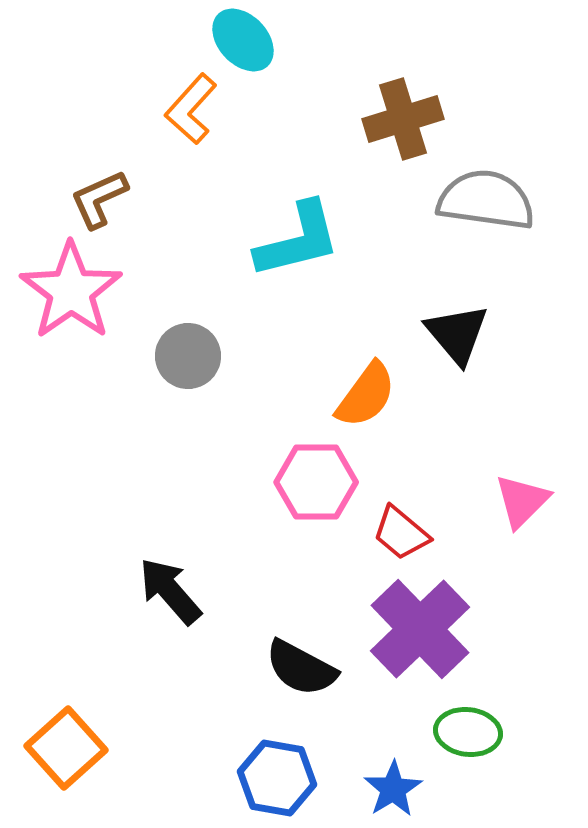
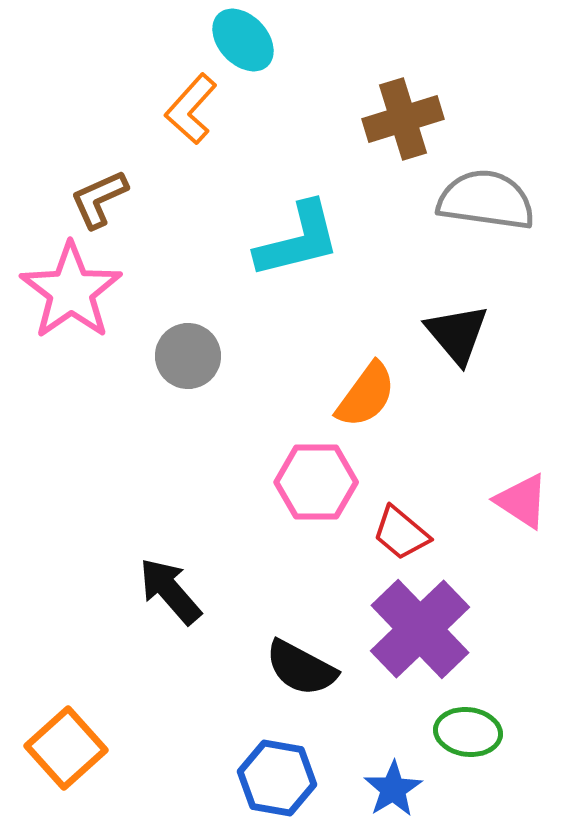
pink triangle: rotated 42 degrees counterclockwise
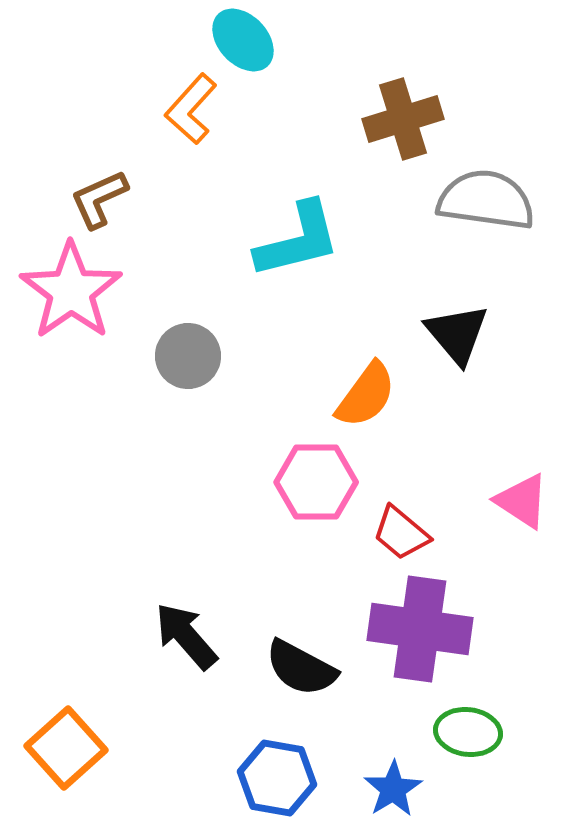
black arrow: moved 16 px right, 45 px down
purple cross: rotated 38 degrees counterclockwise
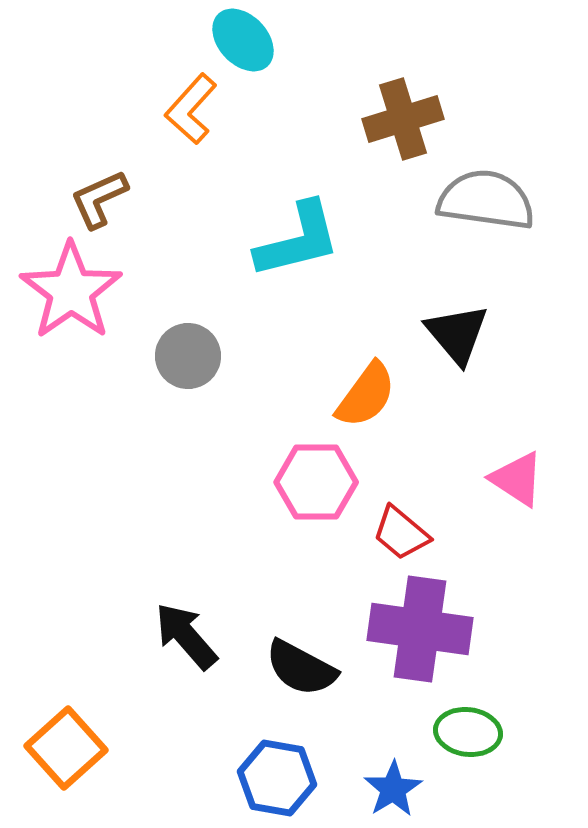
pink triangle: moved 5 px left, 22 px up
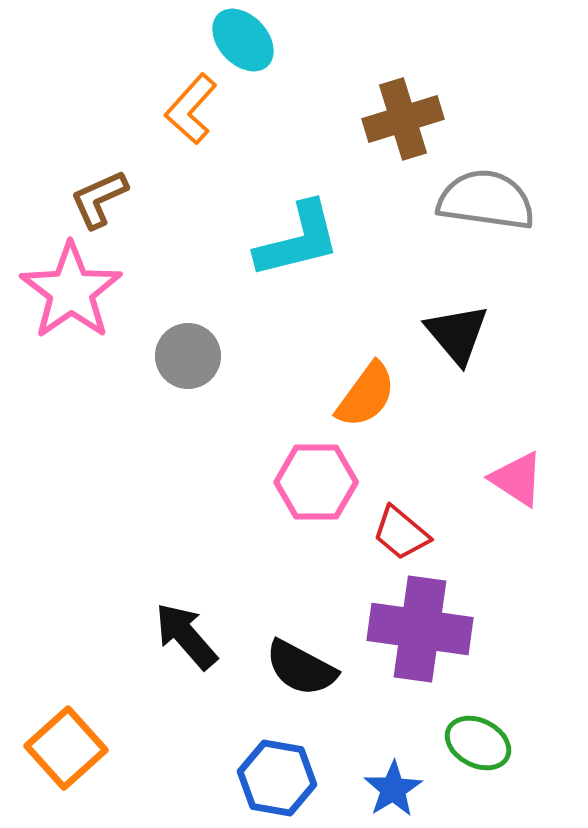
green ellipse: moved 10 px right, 11 px down; rotated 20 degrees clockwise
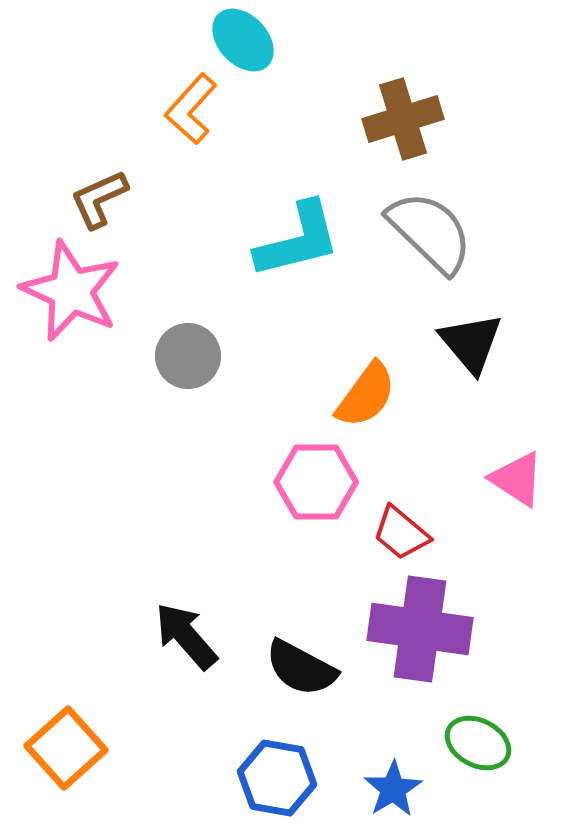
gray semicircle: moved 56 px left, 32 px down; rotated 36 degrees clockwise
pink star: rotated 12 degrees counterclockwise
black triangle: moved 14 px right, 9 px down
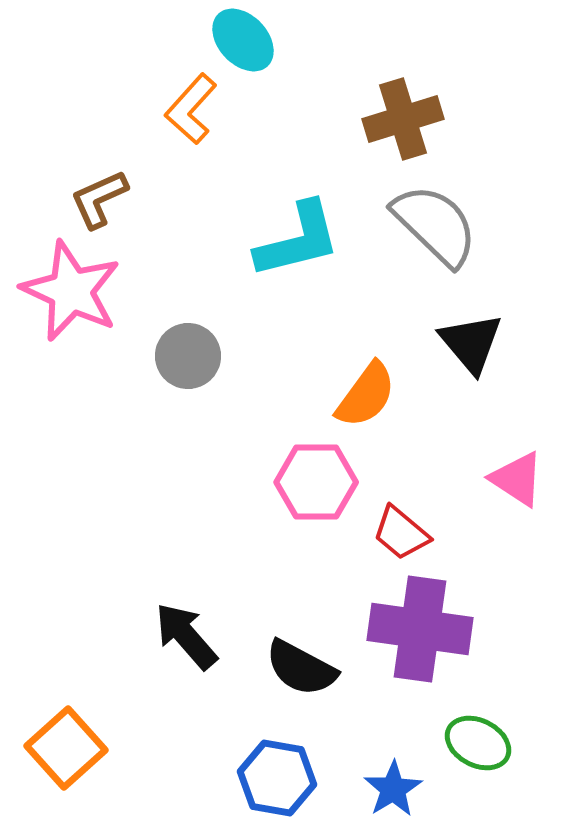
gray semicircle: moved 5 px right, 7 px up
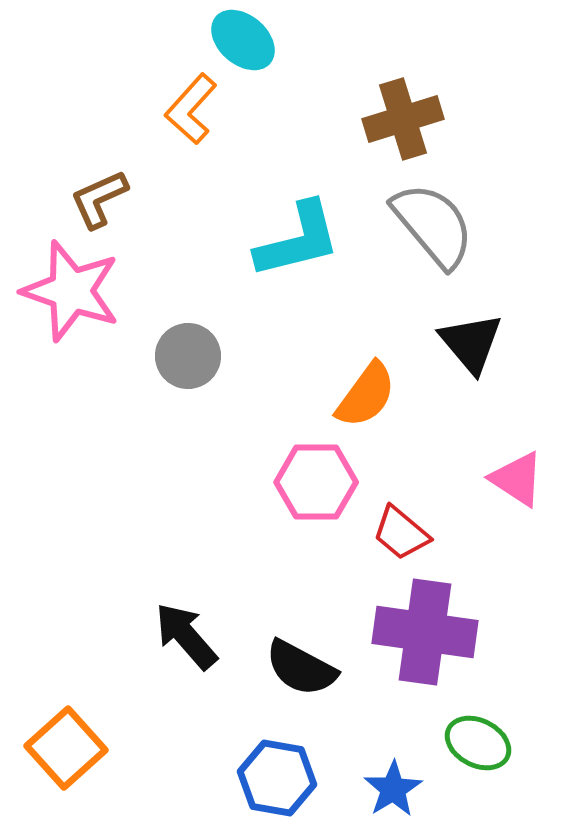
cyan ellipse: rotated 6 degrees counterclockwise
gray semicircle: moved 2 px left; rotated 6 degrees clockwise
pink star: rotated 6 degrees counterclockwise
purple cross: moved 5 px right, 3 px down
